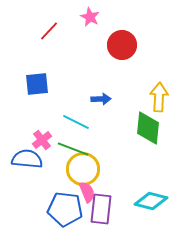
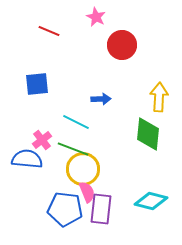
pink star: moved 6 px right
red line: rotated 70 degrees clockwise
green diamond: moved 6 px down
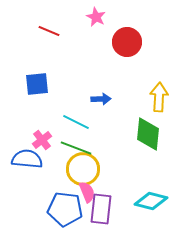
red circle: moved 5 px right, 3 px up
green line: moved 3 px right, 1 px up
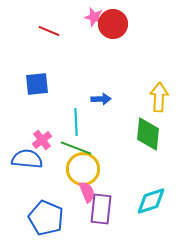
pink star: moved 2 px left; rotated 12 degrees counterclockwise
red circle: moved 14 px left, 18 px up
cyan line: rotated 60 degrees clockwise
cyan diamond: rotated 32 degrees counterclockwise
blue pentagon: moved 19 px left, 9 px down; rotated 16 degrees clockwise
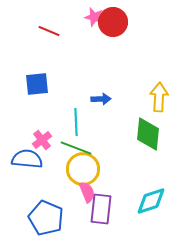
red circle: moved 2 px up
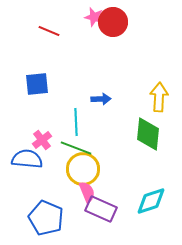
purple rectangle: rotated 72 degrees counterclockwise
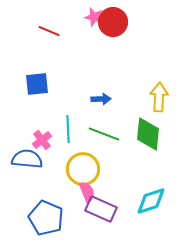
cyan line: moved 8 px left, 7 px down
green line: moved 28 px right, 14 px up
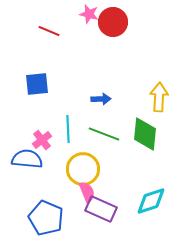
pink star: moved 5 px left, 3 px up
green diamond: moved 3 px left
